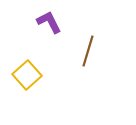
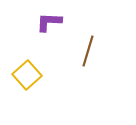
purple L-shape: rotated 60 degrees counterclockwise
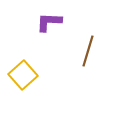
yellow square: moved 4 px left
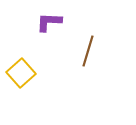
yellow square: moved 2 px left, 2 px up
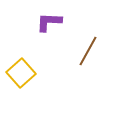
brown line: rotated 12 degrees clockwise
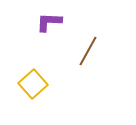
yellow square: moved 12 px right, 11 px down
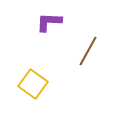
yellow square: rotated 12 degrees counterclockwise
